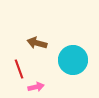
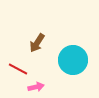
brown arrow: rotated 72 degrees counterclockwise
red line: moved 1 px left; rotated 42 degrees counterclockwise
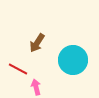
pink arrow: rotated 91 degrees counterclockwise
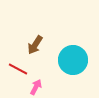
brown arrow: moved 2 px left, 2 px down
pink arrow: rotated 42 degrees clockwise
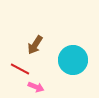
red line: moved 2 px right
pink arrow: rotated 84 degrees clockwise
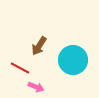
brown arrow: moved 4 px right, 1 px down
red line: moved 1 px up
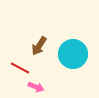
cyan circle: moved 6 px up
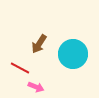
brown arrow: moved 2 px up
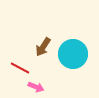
brown arrow: moved 4 px right, 3 px down
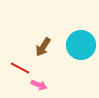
cyan circle: moved 8 px right, 9 px up
pink arrow: moved 3 px right, 2 px up
